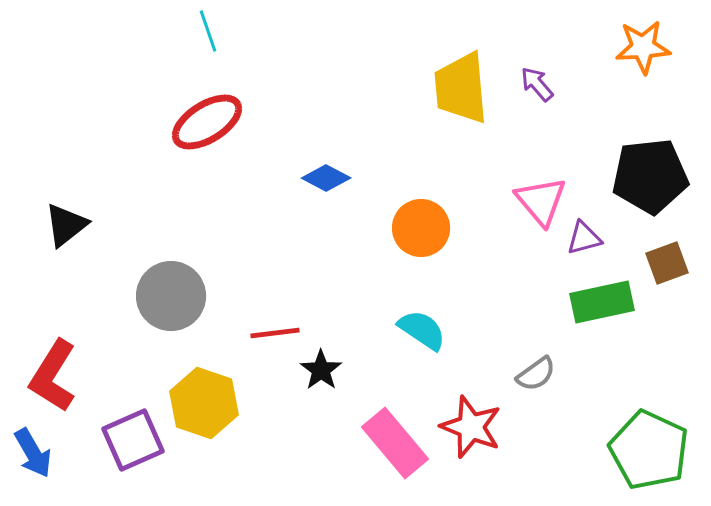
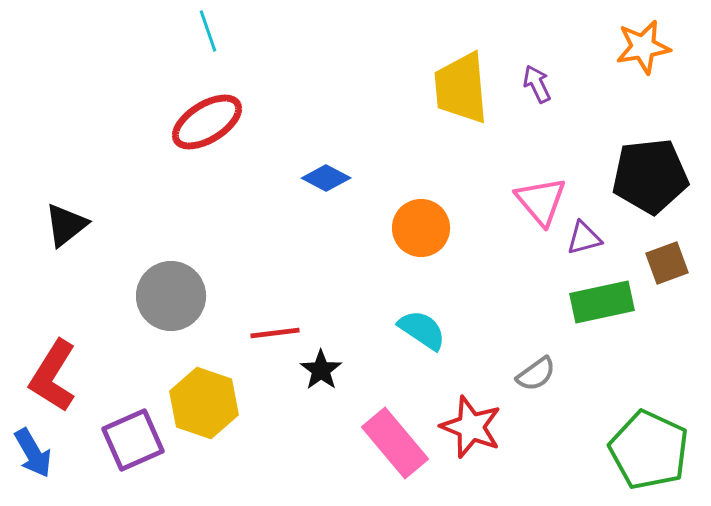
orange star: rotated 6 degrees counterclockwise
purple arrow: rotated 15 degrees clockwise
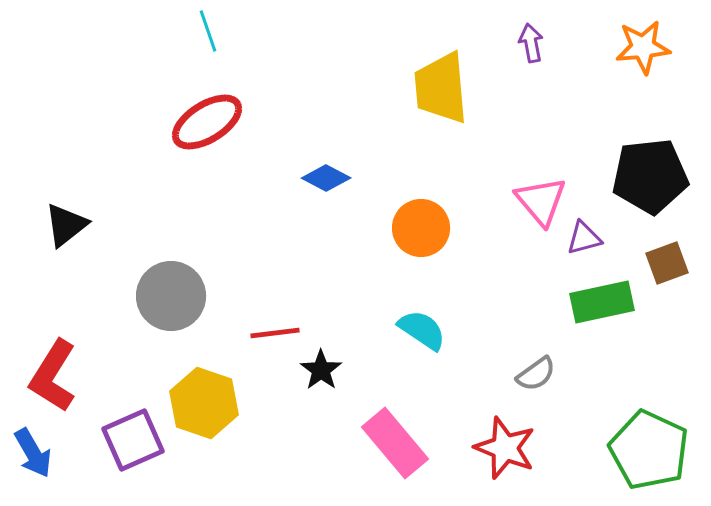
orange star: rotated 4 degrees clockwise
purple arrow: moved 6 px left, 41 px up; rotated 15 degrees clockwise
yellow trapezoid: moved 20 px left
red star: moved 34 px right, 21 px down
